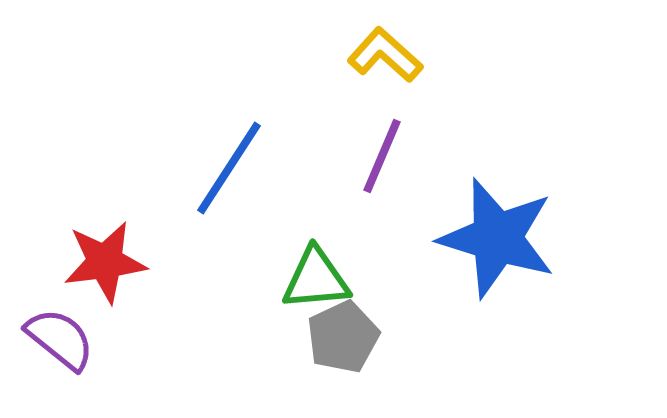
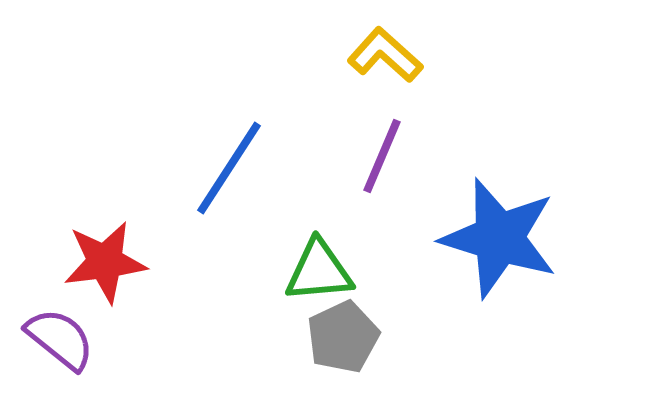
blue star: moved 2 px right
green triangle: moved 3 px right, 8 px up
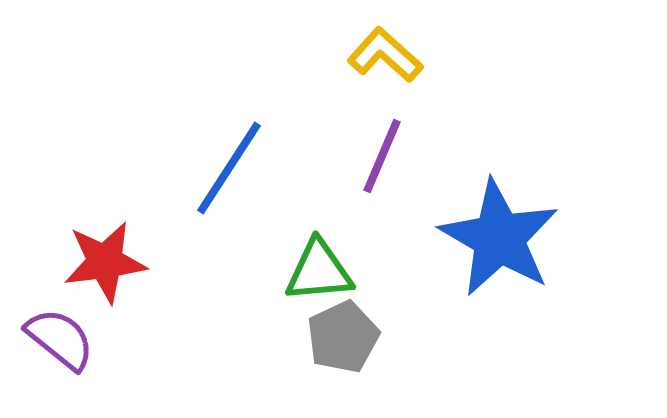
blue star: rotated 13 degrees clockwise
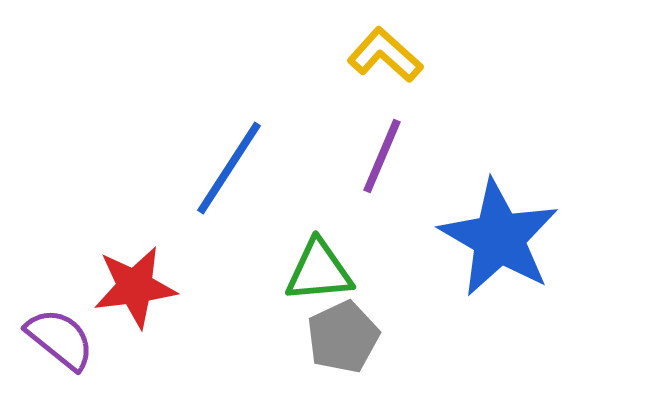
red star: moved 30 px right, 25 px down
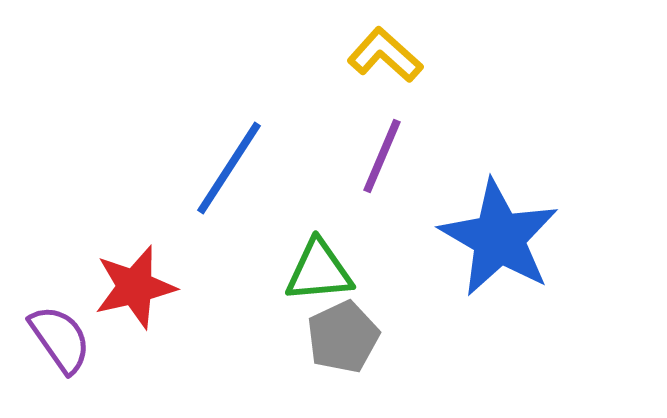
red star: rotated 6 degrees counterclockwise
purple semicircle: rotated 16 degrees clockwise
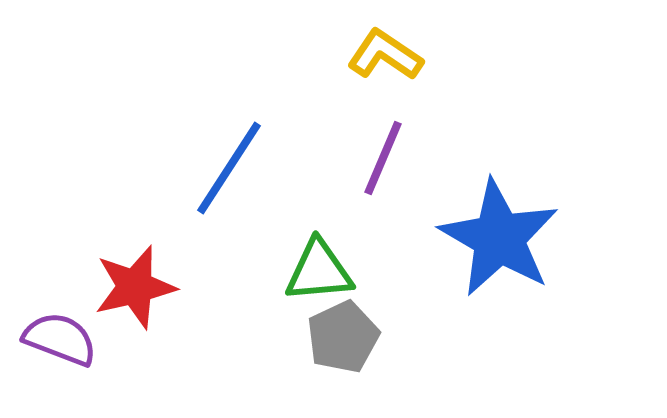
yellow L-shape: rotated 8 degrees counterclockwise
purple line: moved 1 px right, 2 px down
purple semicircle: rotated 34 degrees counterclockwise
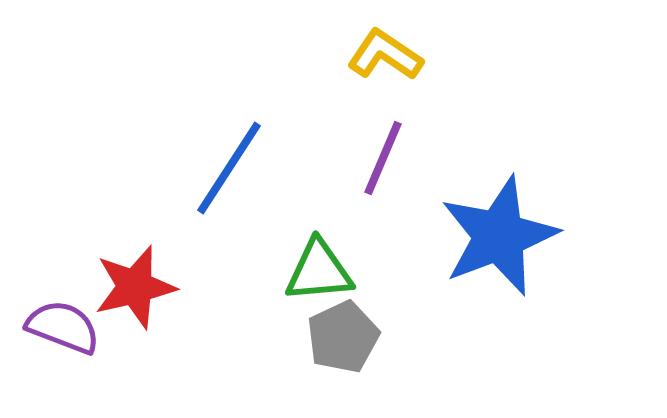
blue star: moved 2 px up; rotated 21 degrees clockwise
purple semicircle: moved 3 px right, 12 px up
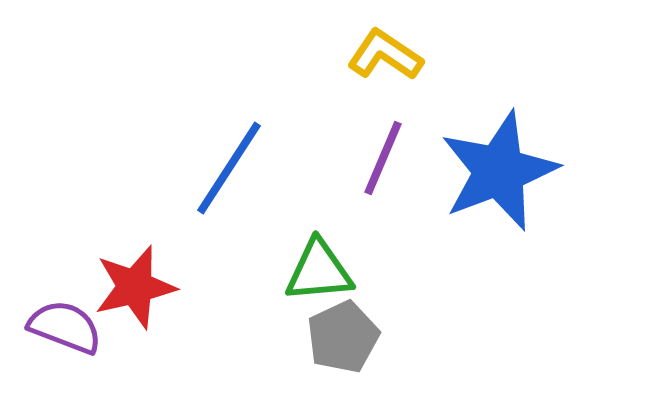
blue star: moved 65 px up
purple semicircle: moved 2 px right
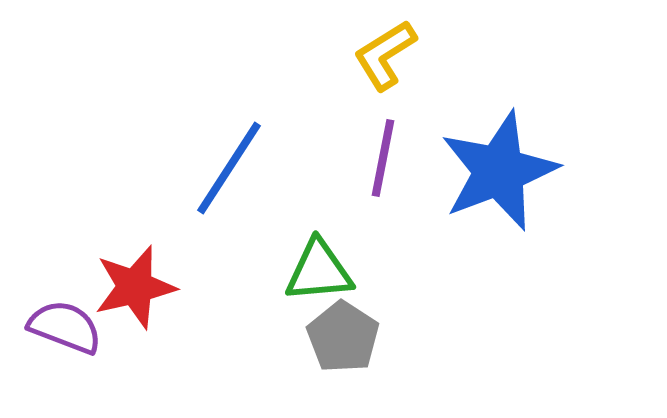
yellow L-shape: rotated 66 degrees counterclockwise
purple line: rotated 12 degrees counterclockwise
gray pentagon: rotated 14 degrees counterclockwise
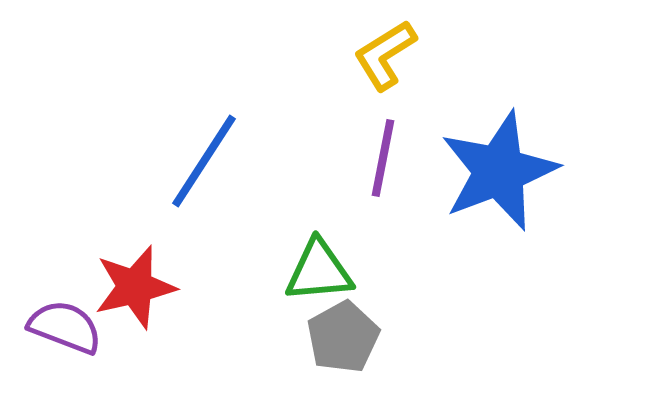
blue line: moved 25 px left, 7 px up
gray pentagon: rotated 10 degrees clockwise
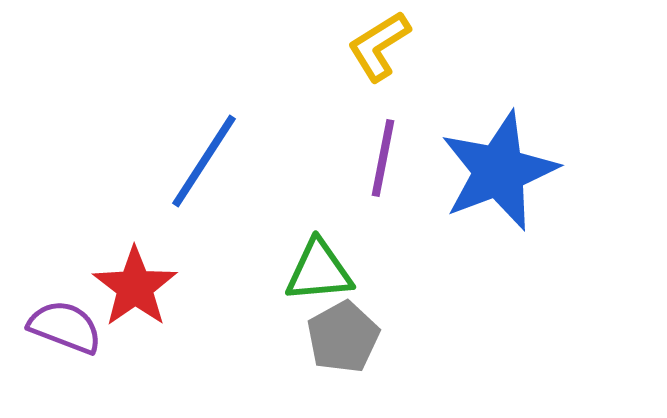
yellow L-shape: moved 6 px left, 9 px up
red star: rotated 22 degrees counterclockwise
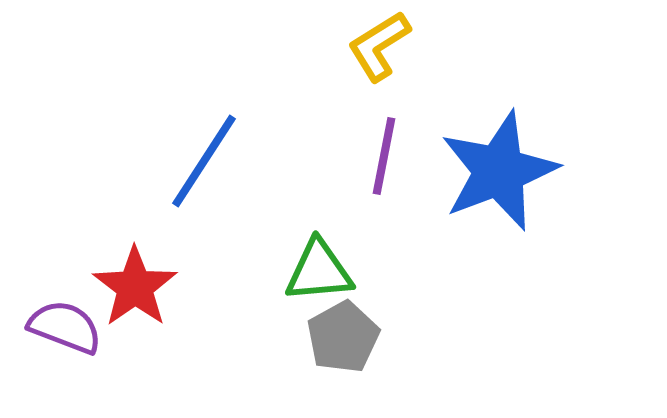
purple line: moved 1 px right, 2 px up
